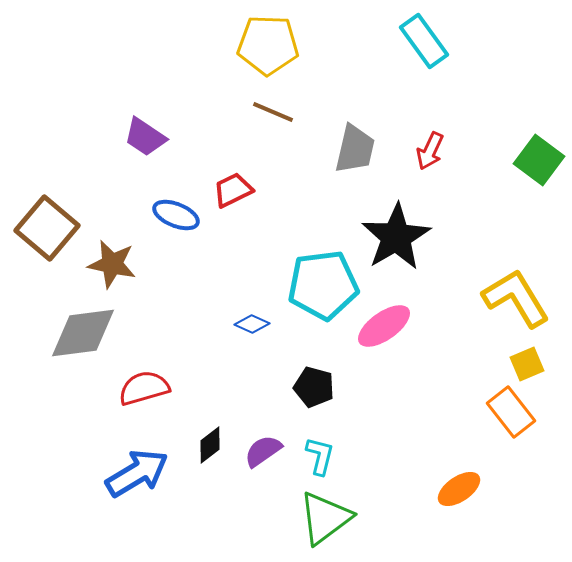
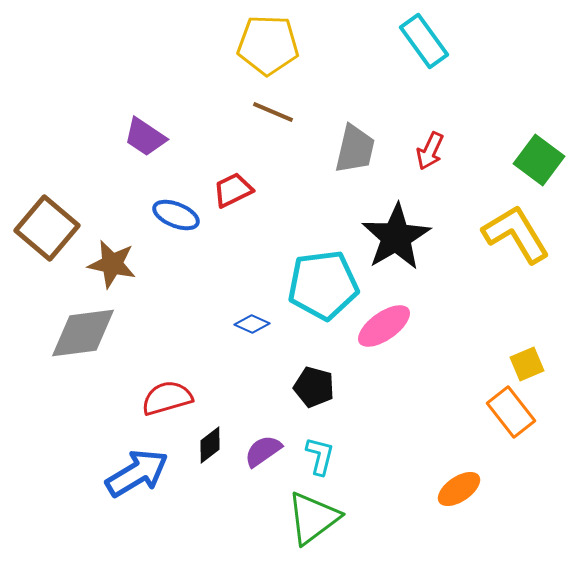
yellow L-shape: moved 64 px up
red semicircle: moved 23 px right, 10 px down
green triangle: moved 12 px left
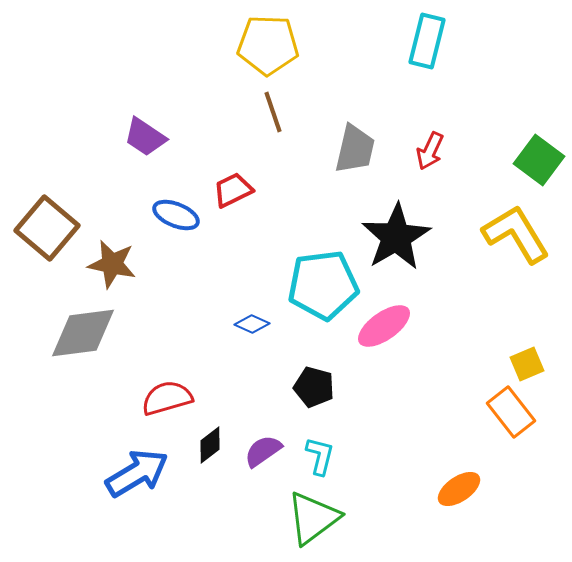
cyan rectangle: moved 3 px right; rotated 50 degrees clockwise
brown line: rotated 48 degrees clockwise
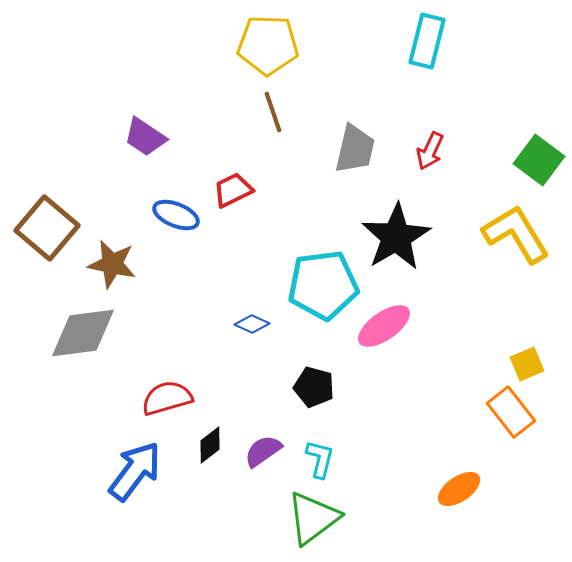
cyan L-shape: moved 3 px down
blue arrow: moved 2 px left, 2 px up; rotated 22 degrees counterclockwise
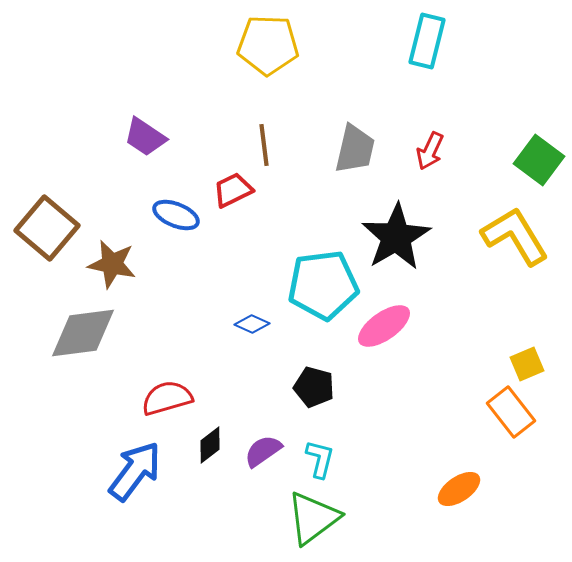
brown line: moved 9 px left, 33 px down; rotated 12 degrees clockwise
yellow L-shape: moved 1 px left, 2 px down
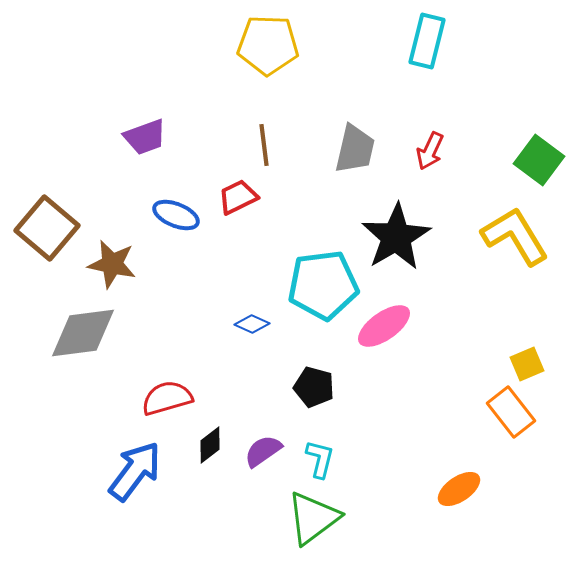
purple trapezoid: rotated 54 degrees counterclockwise
red trapezoid: moved 5 px right, 7 px down
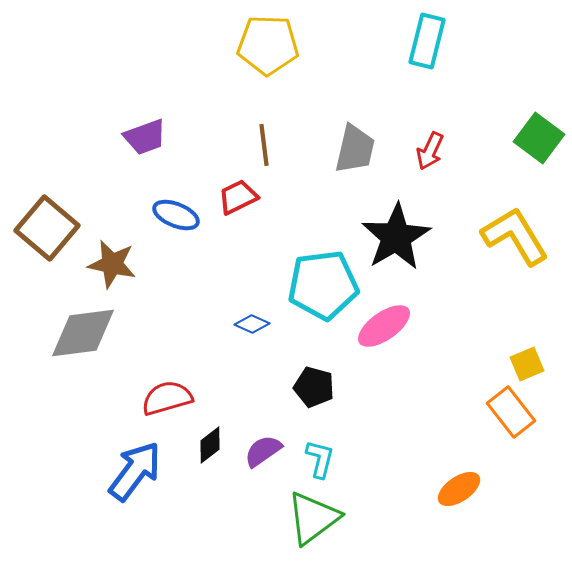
green square: moved 22 px up
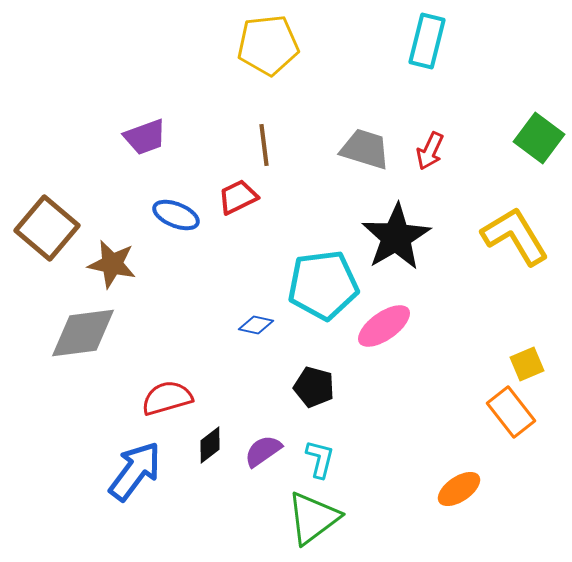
yellow pentagon: rotated 8 degrees counterclockwise
gray trapezoid: moved 10 px right; rotated 86 degrees counterclockwise
blue diamond: moved 4 px right, 1 px down; rotated 12 degrees counterclockwise
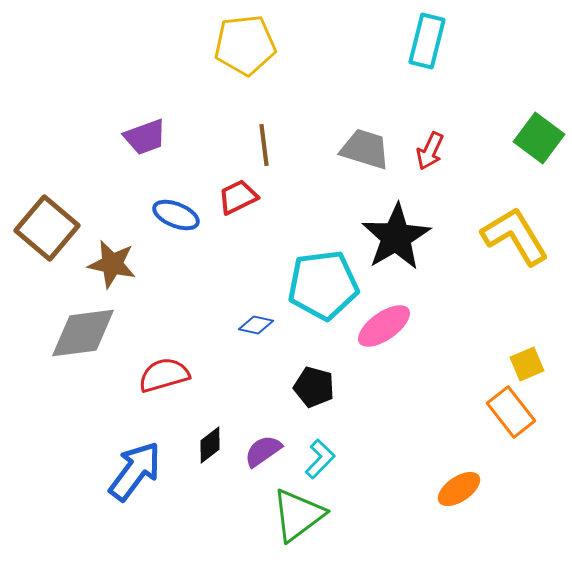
yellow pentagon: moved 23 px left
red semicircle: moved 3 px left, 23 px up
cyan L-shape: rotated 30 degrees clockwise
green triangle: moved 15 px left, 3 px up
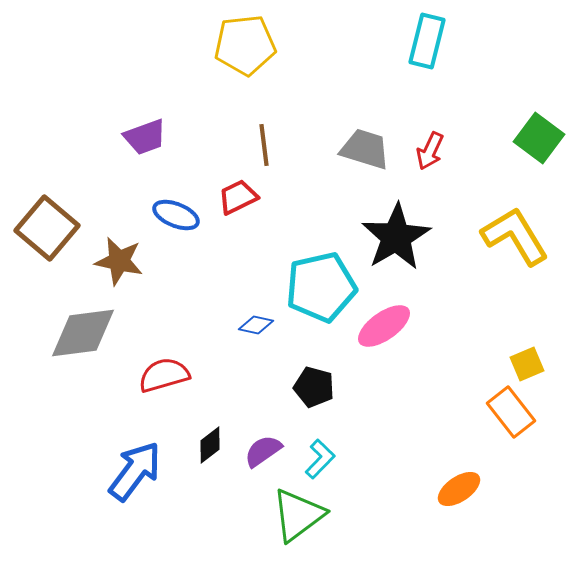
brown star: moved 7 px right, 3 px up
cyan pentagon: moved 2 px left, 2 px down; rotated 6 degrees counterclockwise
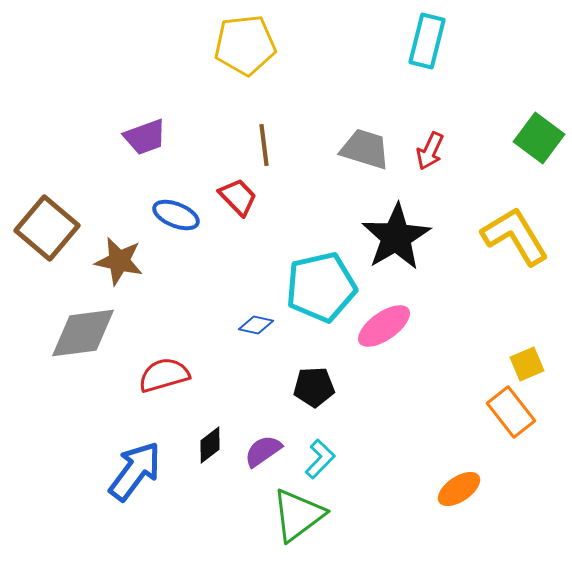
red trapezoid: rotated 72 degrees clockwise
black pentagon: rotated 18 degrees counterclockwise
